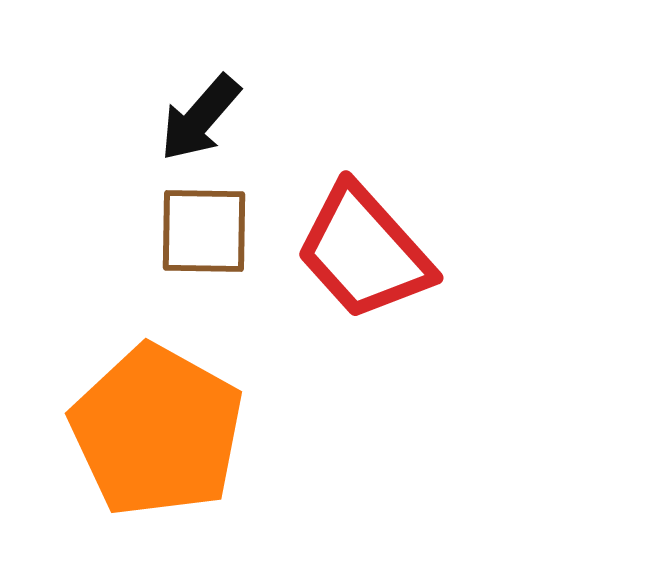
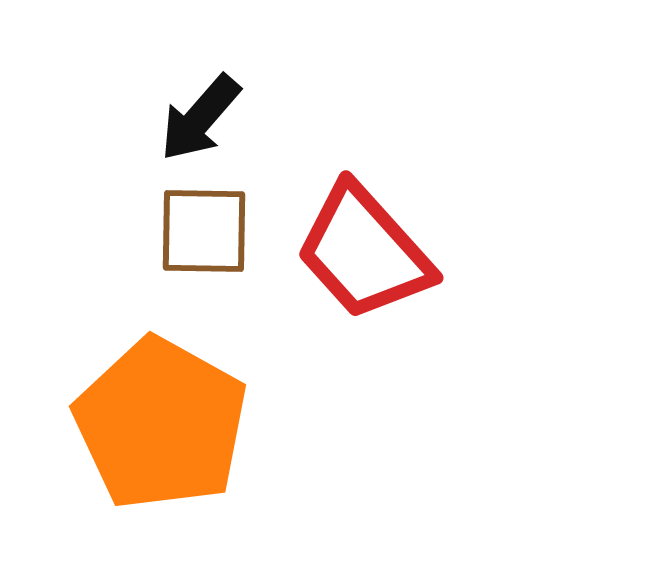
orange pentagon: moved 4 px right, 7 px up
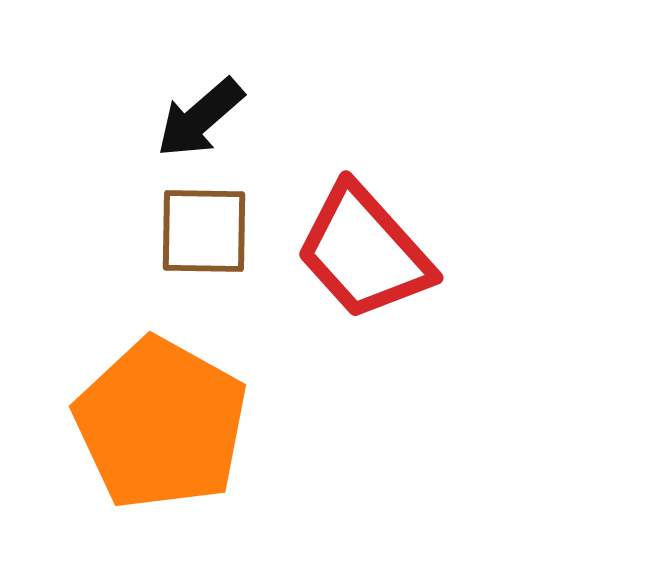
black arrow: rotated 8 degrees clockwise
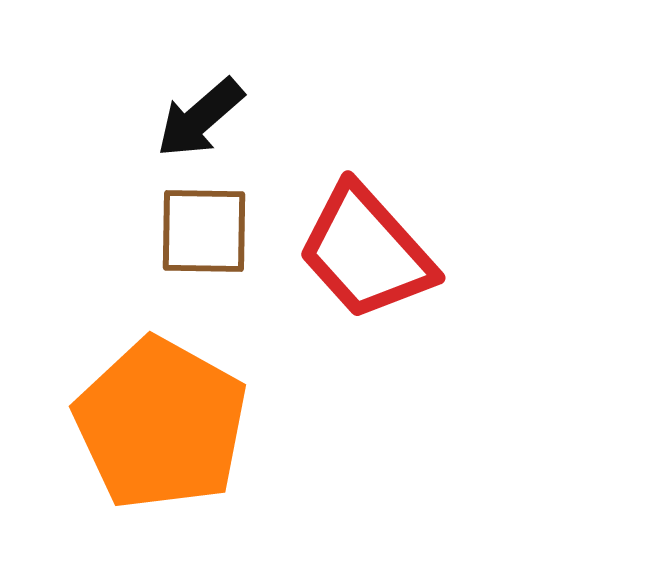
red trapezoid: moved 2 px right
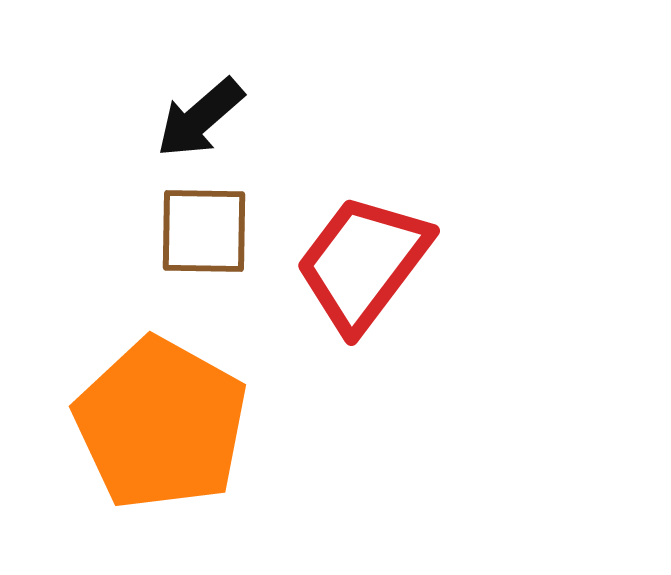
red trapezoid: moved 3 px left, 11 px down; rotated 79 degrees clockwise
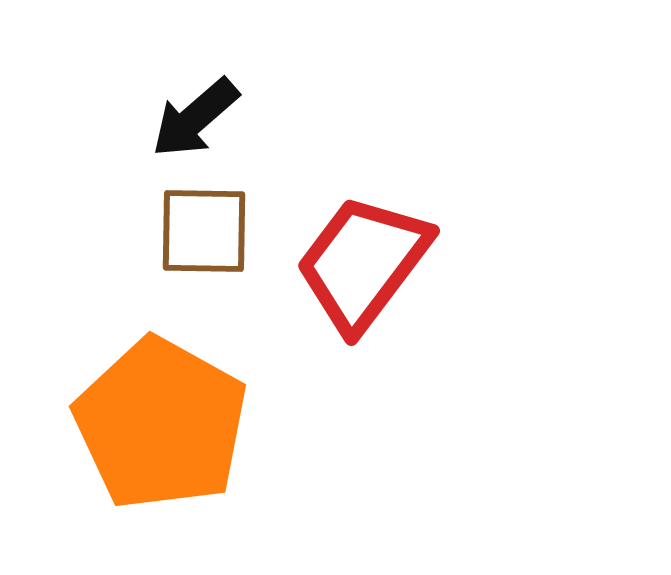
black arrow: moved 5 px left
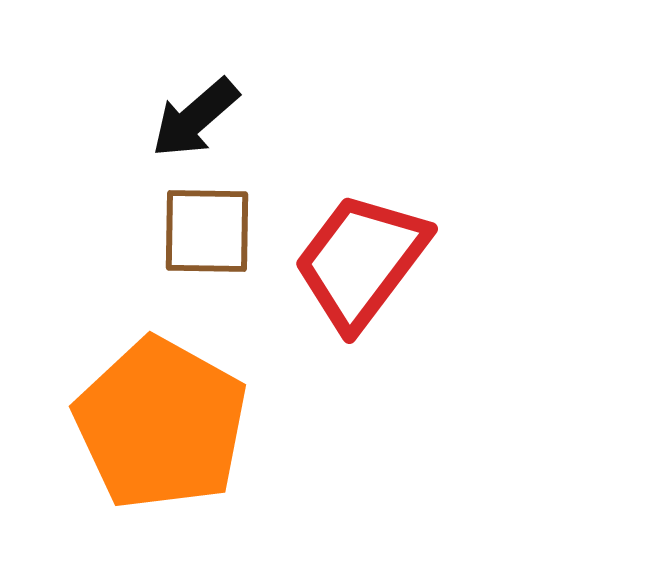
brown square: moved 3 px right
red trapezoid: moved 2 px left, 2 px up
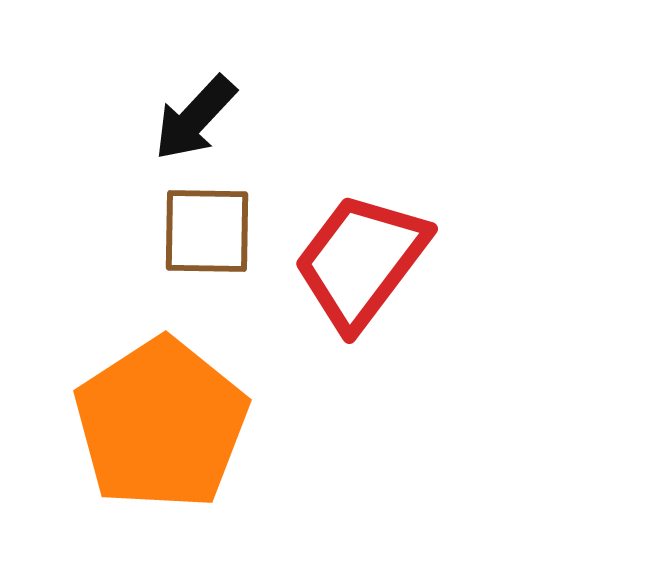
black arrow: rotated 6 degrees counterclockwise
orange pentagon: rotated 10 degrees clockwise
